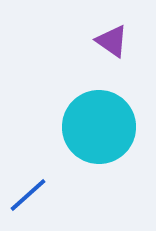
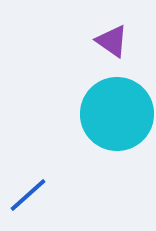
cyan circle: moved 18 px right, 13 px up
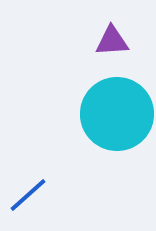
purple triangle: rotated 39 degrees counterclockwise
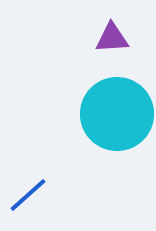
purple triangle: moved 3 px up
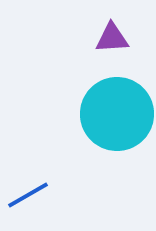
blue line: rotated 12 degrees clockwise
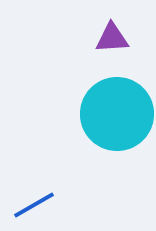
blue line: moved 6 px right, 10 px down
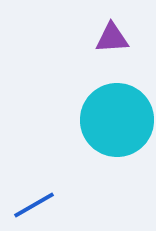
cyan circle: moved 6 px down
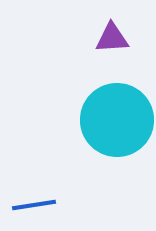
blue line: rotated 21 degrees clockwise
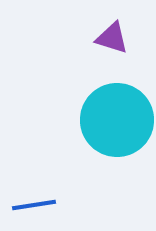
purple triangle: rotated 21 degrees clockwise
